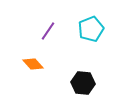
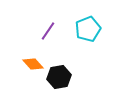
cyan pentagon: moved 3 px left
black hexagon: moved 24 px left, 6 px up; rotated 15 degrees counterclockwise
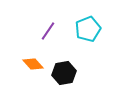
black hexagon: moved 5 px right, 4 px up
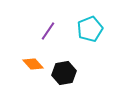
cyan pentagon: moved 2 px right
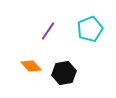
orange diamond: moved 2 px left, 2 px down
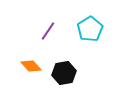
cyan pentagon: rotated 10 degrees counterclockwise
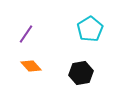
purple line: moved 22 px left, 3 px down
black hexagon: moved 17 px right
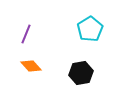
purple line: rotated 12 degrees counterclockwise
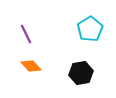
purple line: rotated 48 degrees counterclockwise
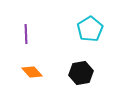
purple line: rotated 24 degrees clockwise
orange diamond: moved 1 px right, 6 px down
